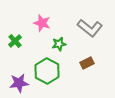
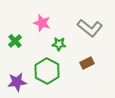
green star: rotated 16 degrees clockwise
purple star: moved 2 px left, 1 px up
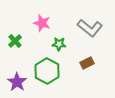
purple star: rotated 30 degrees counterclockwise
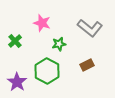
green star: rotated 16 degrees counterclockwise
brown rectangle: moved 2 px down
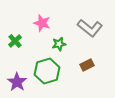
green hexagon: rotated 15 degrees clockwise
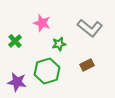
purple star: rotated 24 degrees counterclockwise
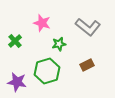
gray L-shape: moved 2 px left, 1 px up
